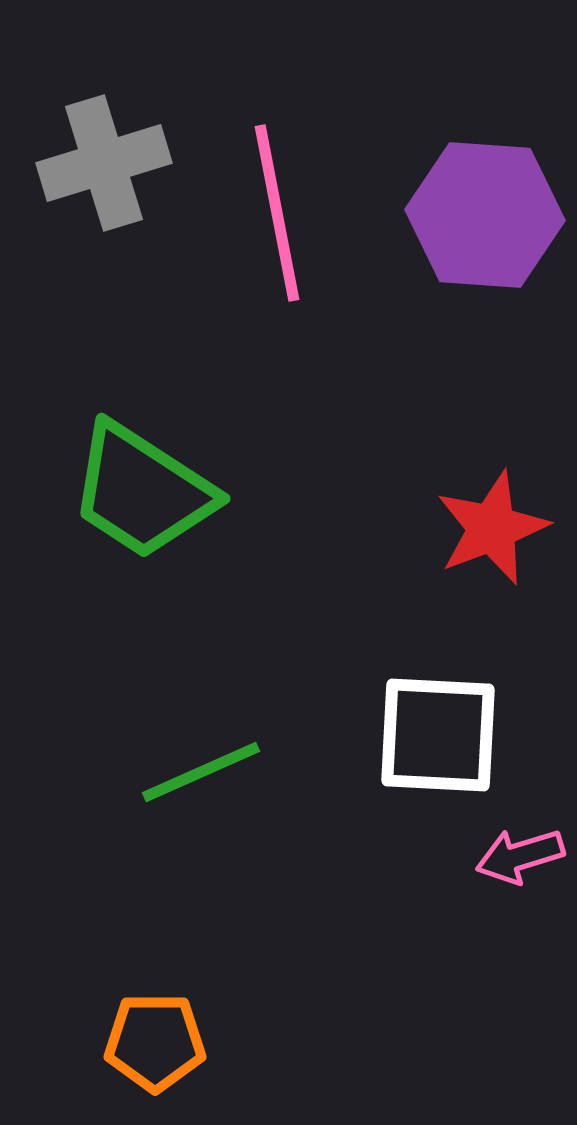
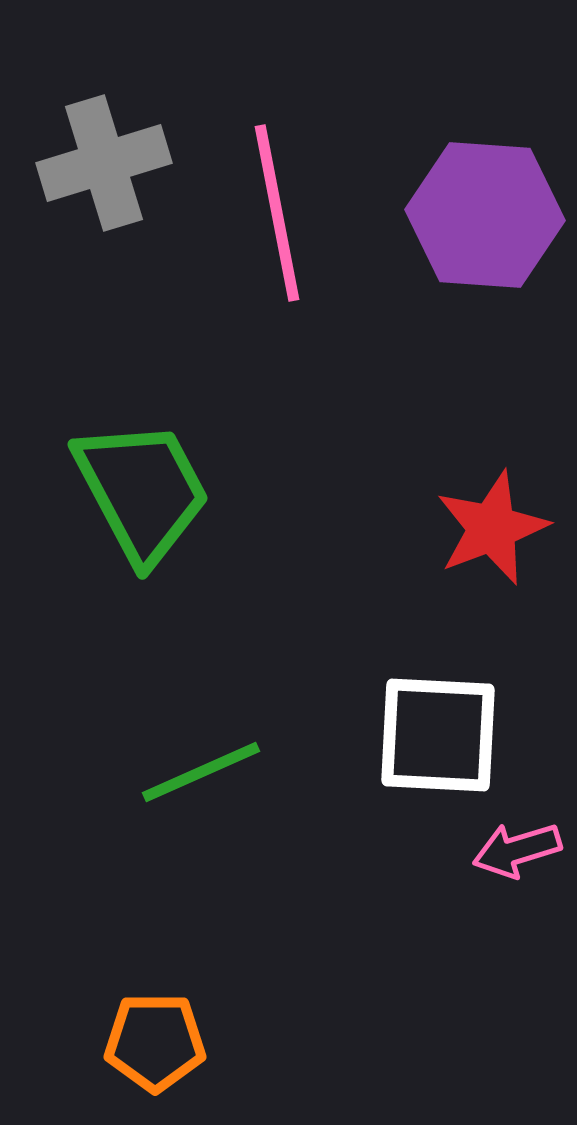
green trapezoid: rotated 151 degrees counterclockwise
pink arrow: moved 3 px left, 6 px up
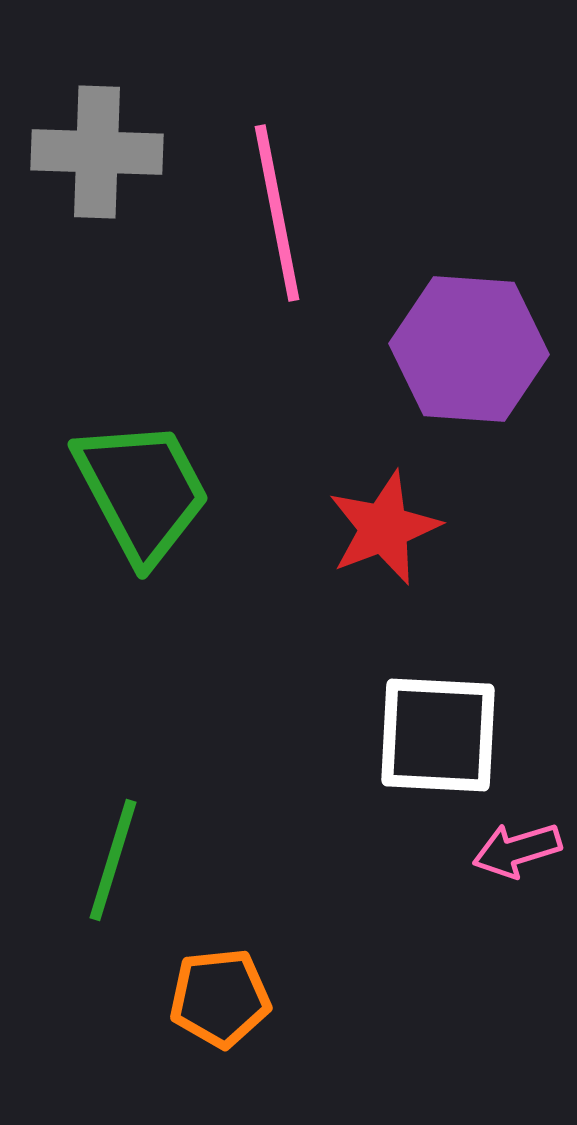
gray cross: moved 7 px left, 11 px up; rotated 19 degrees clockwise
purple hexagon: moved 16 px left, 134 px down
red star: moved 108 px left
green line: moved 88 px left, 88 px down; rotated 49 degrees counterclockwise
orange pentagon: moved 65 px right, 44 px up; rotated 6 degrees counterclockwise
